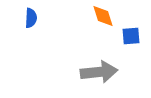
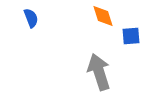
blue semicircle: rotated 24 degrees counterclockwise
gray arrow: rotated 102 degrees counterclockwise
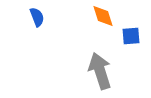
blue semicircle: moved 6 px right, 1 px up
gray arrow: moved 1 px right, 1 px up
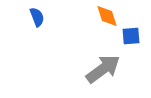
orange diamond: moved 4 px right
gray arrow: moved 3 px right, 2 px up; rotated 72 degrees clockwise
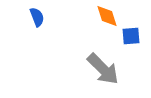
gray arrow: rotated 81 degrees clockwise
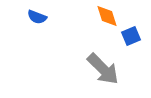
blue semicircle: rotated 132 degrees clockwise
blue square: rotated 18 degrees counterclockwise
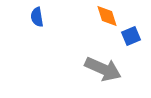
blue semicircle: rotated 60 degrees clockwise
gray arrow: rotated 21 degrees counterclockwise
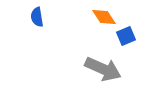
orange diamond: moved 3 px left, 1 px down; rotated 15 degrees counterclockwise
blue square: moved 5 px left
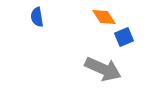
blue square: moved 2 px left, 1 px down
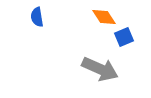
gray arrow: moved 3 px left
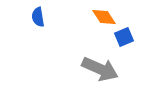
blue semicircle: moved 1 px right
